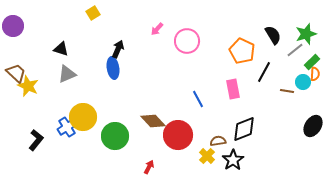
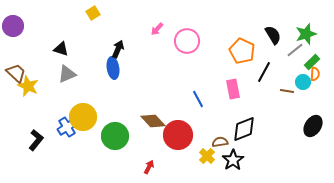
brown semicircle: moved 2 px right, 1 px down
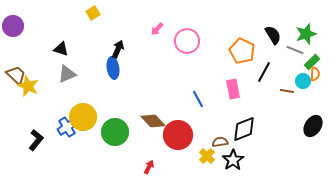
gray line: rotated 60 degrees clockwise
brown trapezoid: moved 2 px down
cyan circle: moved 1 px up
green circle: moved 4 px up
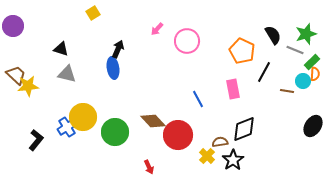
gray triangle: rotated 36 degrees clockwise
yellow star: rotated 30 degrees counterclockwise
red arrow: rotated 128 degrees clockwise
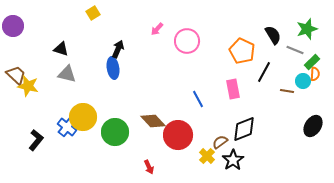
green star: moved 1 px right, 5 px up
yellow star: rotated 20 degrees clockwise
blue cross: rotated 18 degrees counterclockwise
brown semicircle: rotated 28 degrees counterclockwise
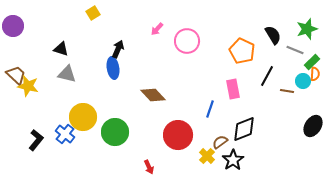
black line: moved 3 px right, 4 px down
blue line: moved 12 px right, 10 px down; rotated 48 degrees clockwise
brown diamond: moved 26 px up
blue cross: moved 2 px left, 7 px down
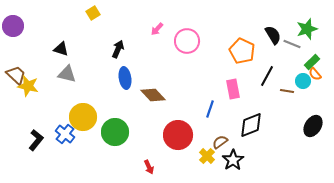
gray line: moved 3 px left, 6 px up
blue ellipse: moved 12 px right, 10 px down
orange semicircle: rotated 136 degrees clockwise
black diamond: moved 7 px right, 4 px up
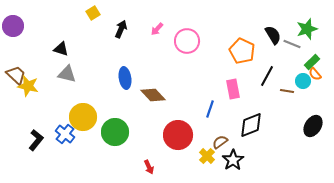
black arrow: moved 3 px right, 20 px up
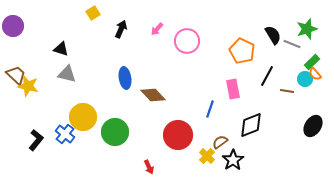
cyan circle: moved 2 px right, 2 px up
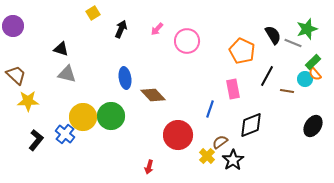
gray line: moved 1 px right, 1 px up
green rectangle: moved 1 px right
yellow star: moved 15 px down; rotated 15 degrees counterclockwise
green circle: moved 4 px left, 16 px up
red arrow: rotated 40 degrees clockwise
